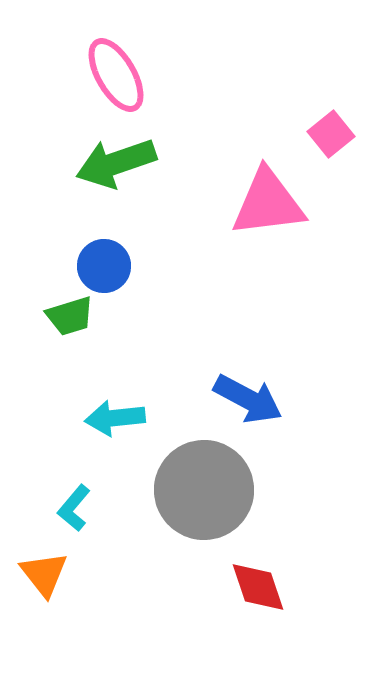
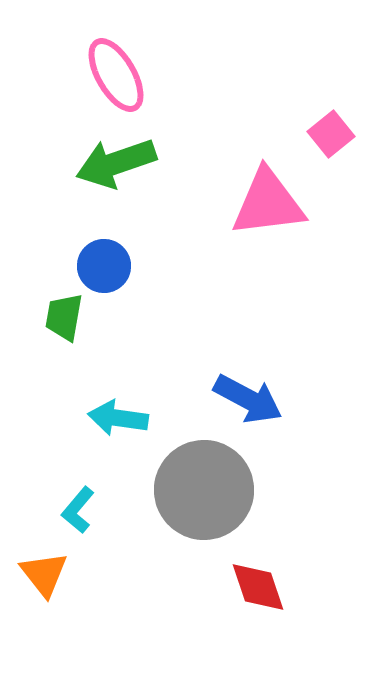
green trapezoid: moved 6 px left, 1 px down; rotated 117 degrees clockwise
cyan arrow: moved 3 px right; rotated 14 degrees clockwise
cyan L-shape: moved 4 px right, 2 px down
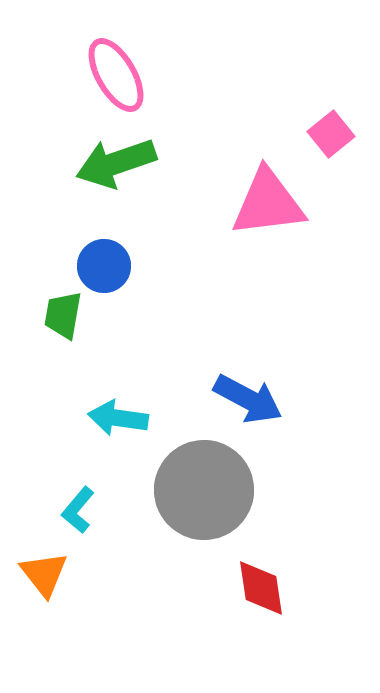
green trapezoid: moved 1 px left, 2 px up
red diamond: moved 3 px right, 1 px down; rotated 10 degrees clockwise
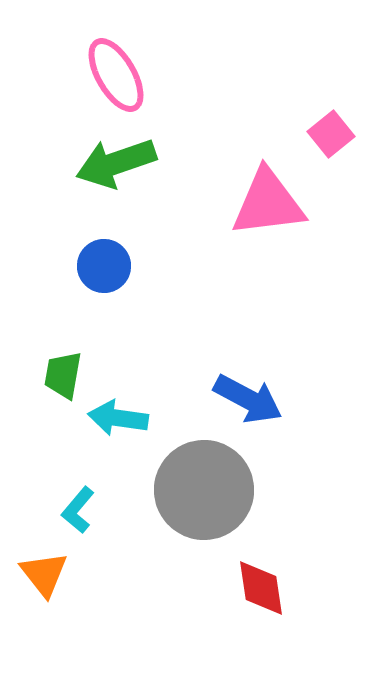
green trapezoid: moved 60 px down
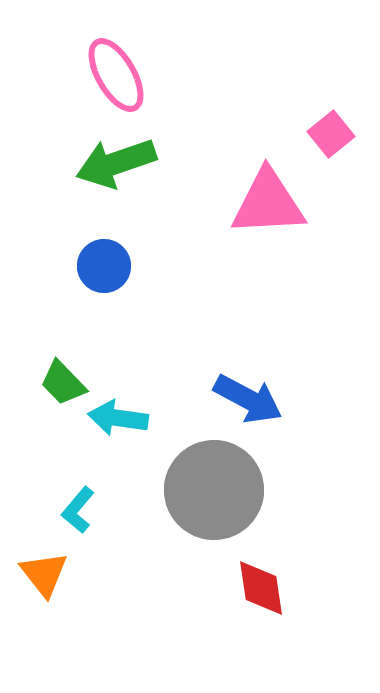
pink triangle: rotated 4 degrees clockwise
green trapezoid: moved 8 px down; rotated 54 degrees counterclockwise
gray circle: moved 10 px right
